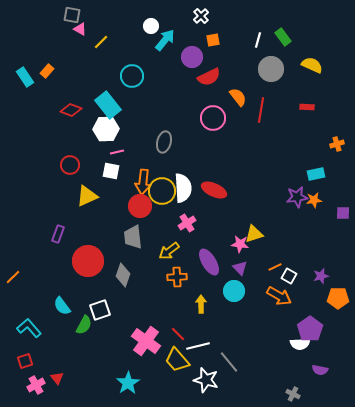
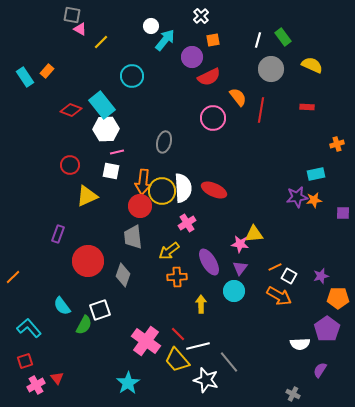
cyan rectangle at (108, 105): moved 6 px left
yellow triangle at (254, 234): rotated 12 degrees clockwise
purple triangle at (240, 268): rotated 21 degrees clockwise
purple pentagon at (310, 329): moved 17 px right
purple semicircle at (320, 370): rotated 112 degrees clockwise
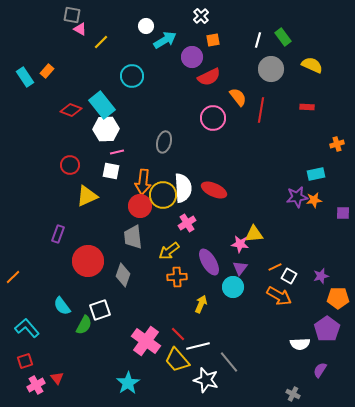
white circle at (151, 26): moved 5 px left
cyan arrow at (165, 40): rotated 20 degrees clockwise
yellow circle at (162, 191): moved 1 px right, 4 px down
cyan circle at (234, 291): moved 1 px left, 4 px up
yellow arrow at (201, 304): rotated 24 degrees clockwise
cyan L-shape at (29, 328): moved 2 px left
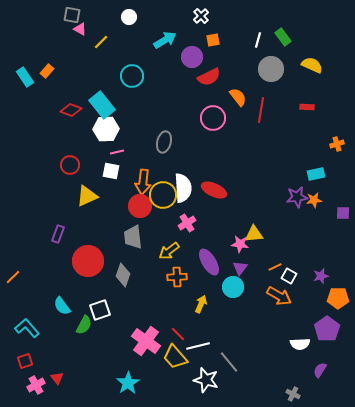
white circle at (146, 26): moved 17 px left, 9 px up
yellow trapezoid at (177, 360): moved 2 px left, 3 px up
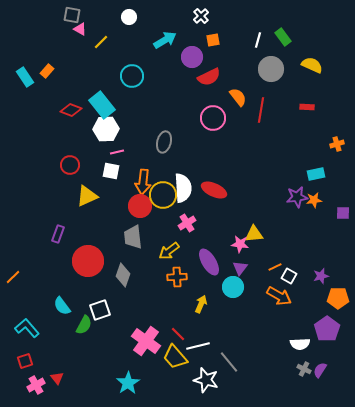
gray cross at (293, 394): moved 11 px right, 25 px up
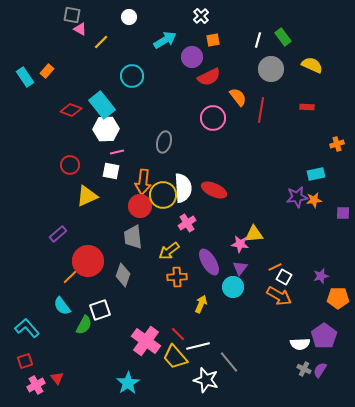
purple rectangle at (58, 234): rotated 30 degrees clockwise
white square at (289, 276): moved 5 px left, 1 px down
orange line at (13, 277): moved 57 px right
purple pentagon at (327, 329): moved 3 px left, 7 px down
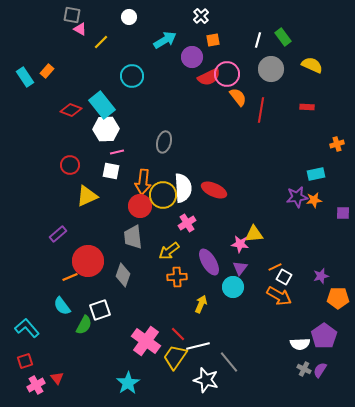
pink circle at (213, 118): moved 14 px right, 44 px up
orange line at (70, 277): rotated 21 degrees clockwise
yellow trapezoid at (175, 357): rotated 76 degrees clockwise
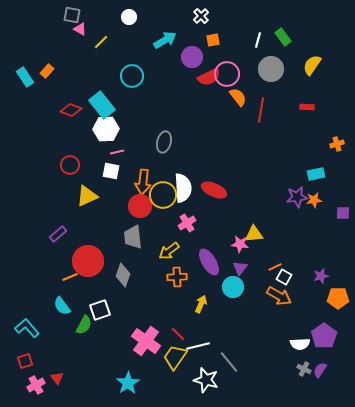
yellow semicircle at (312, 65): rotated 80 degrees counterclockwise
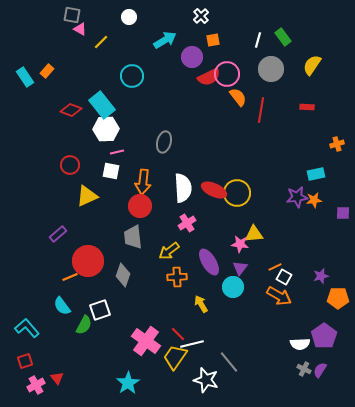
yellow circle at (163, 195): moved 74 px right, 2 px up
yellow arrow at (201, 304): rotated 54 degrees counterclockwise
white line at (198, 346): moved 6 px left, 2 px up
